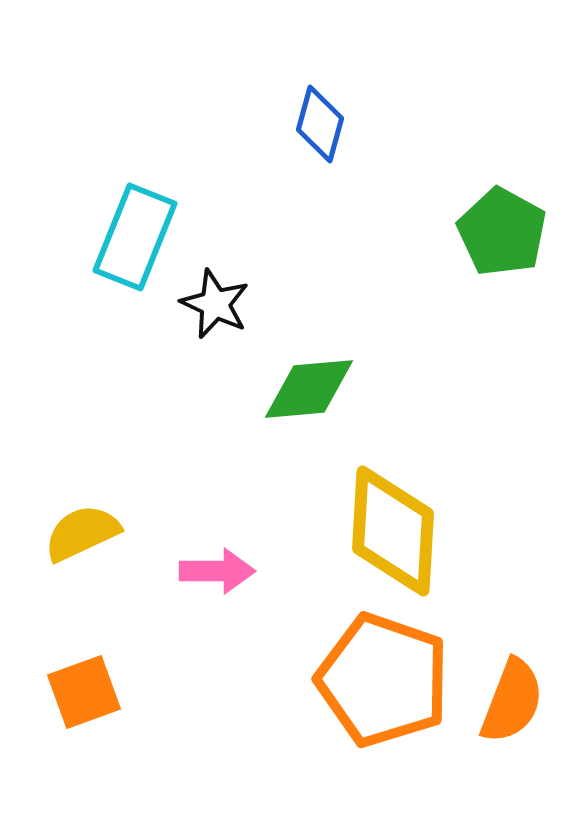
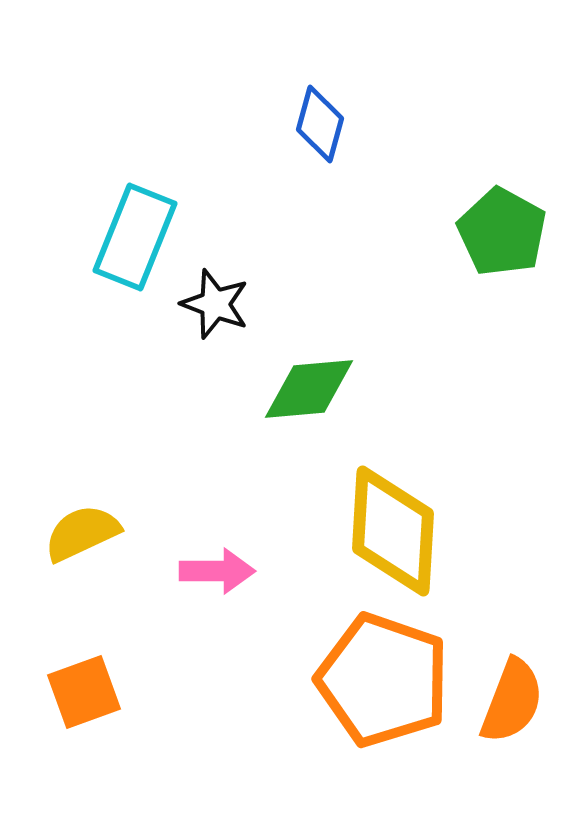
black star: rotated 4 degrees counterclockwise
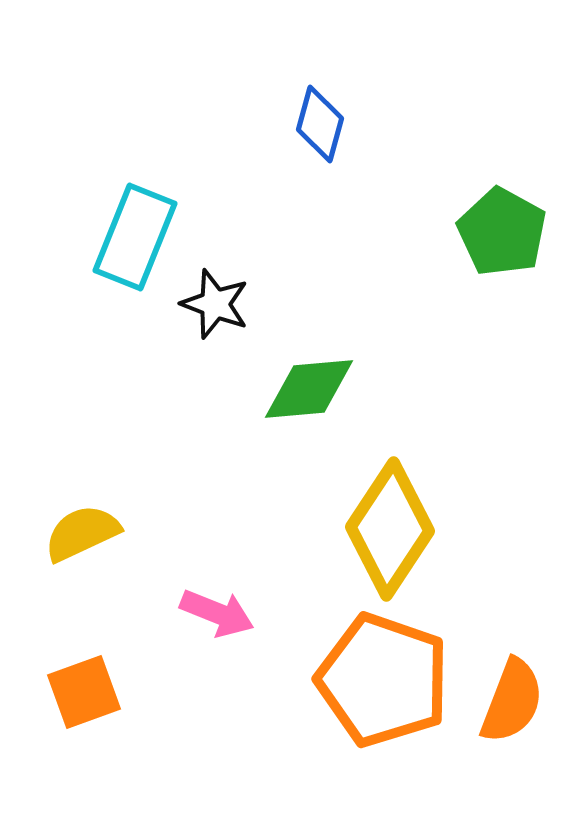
yellow diamond: moved 3 px left, 2 px up; rotated 30 degrees clockwise
pink arrow: moved 42 px down; rotated 22 degrees clockwise
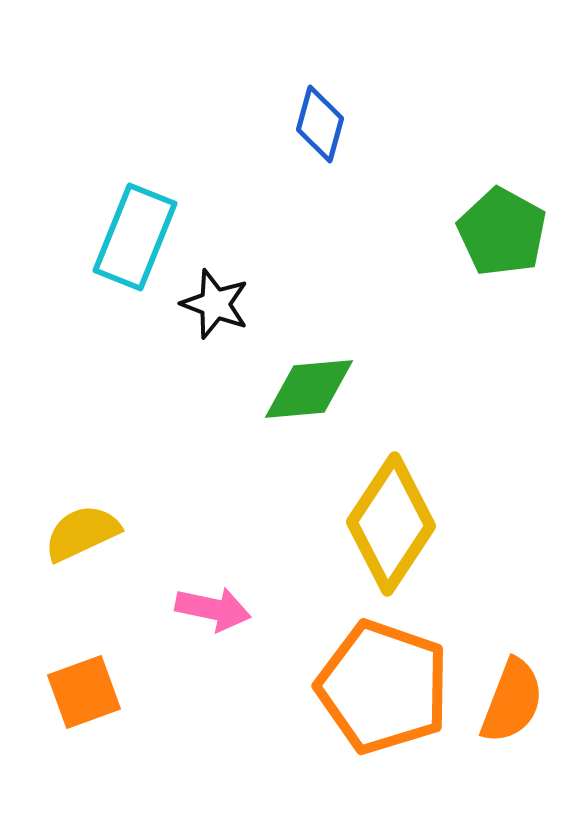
yellow diamond: moved 1 px right, 5 px up
pink arrow: moved 4 px left, 4 px up; rotated 10 degrees counterclockwise
orange pentagon: moved 7 px down
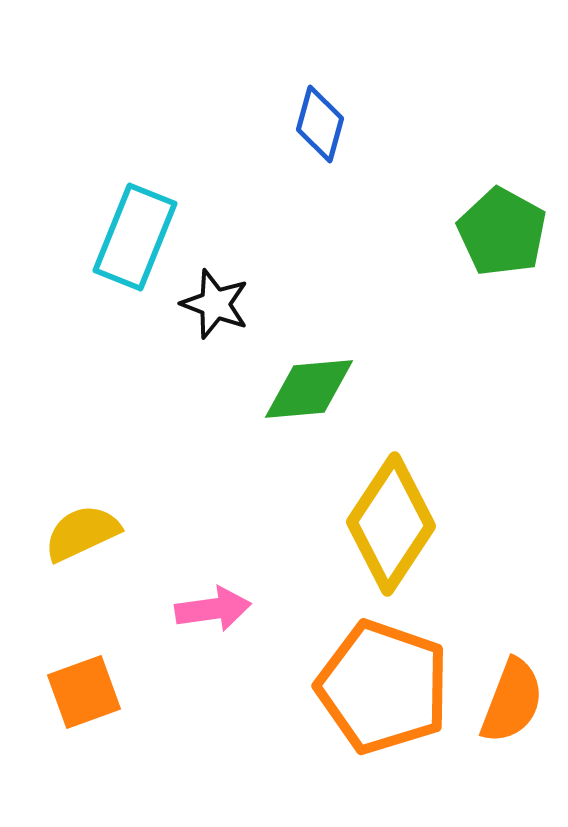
pink arrow: rotated 20 degrees counterclockwise
